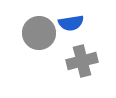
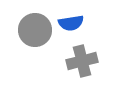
gray circle: moved 4 px left, 3 px up
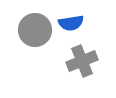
gray cross: rotated 8 degrees counterclockwise
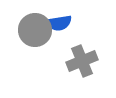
blue semicircle: moved 12 px left
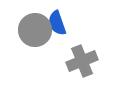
blue semicircle: moved 2 px left; rotated 80 degrees clockwise
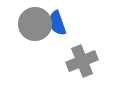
gray circle: moved 6 px up
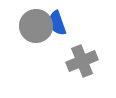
gray circle: moved 1 px right, 2 px down
